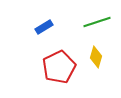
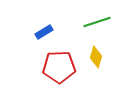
blue rectangle: moved 5 px down
red pentagon: rotated 24 degrees clockwise
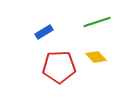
yellow diamond: rotated 60 degrees counterclockwise
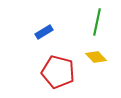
green line: rotated 60 degrees counterclockwise
red pentagon: moved 1 px left, 5 px down; rotated 16 degrees clockwise
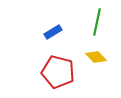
blue rectangle: moved 9 px right
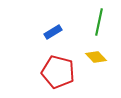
green line: moved 2 px right
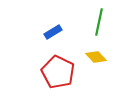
red pentagon: rotated 12 degrees clockwise
